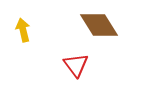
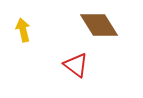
red triangle: rotated 16 degrees counterclockwise
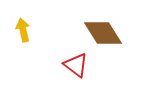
brown diamond: moved 4 px right, 8 px down
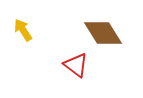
yellow arrow: rotated 20 degrees counterclockwise
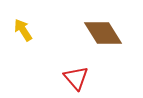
red triangle: moved 13 px down; rotated 12 degrees clockwise
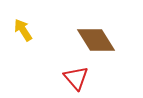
brown diamond: moved 7 px left, 7 px down
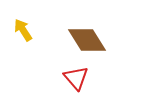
brown diamond: moved 9 px left
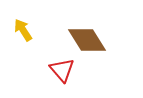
red triangle: moved 14 px left, 8 px up
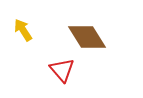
brown diamond: moved 3 px up
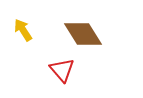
brown diamond: moved 4 px left, 3 px up
